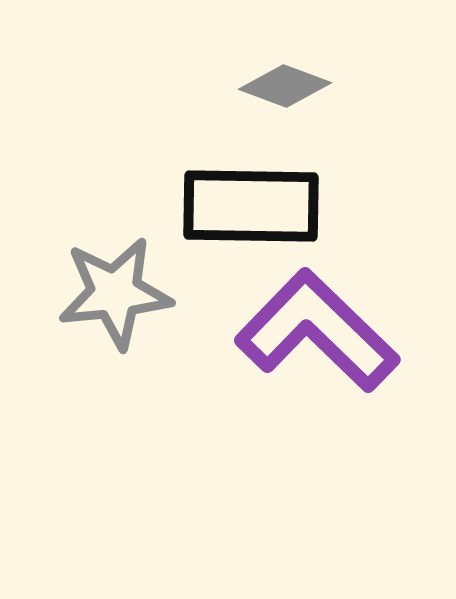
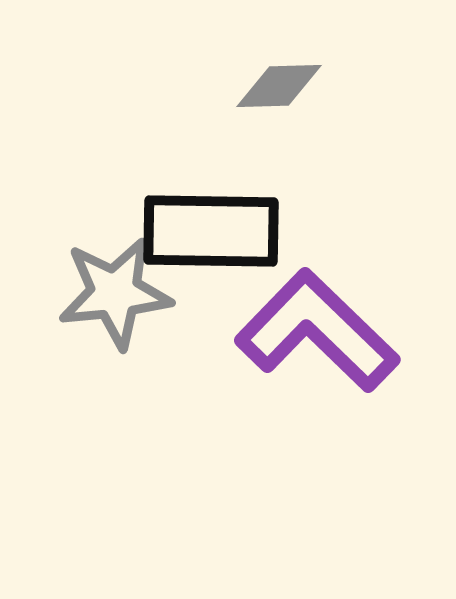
gray diamond: moved 6 px left; rotated 22 degrees counterclockwise
black rectangle: moved 40 px left, 25 px down
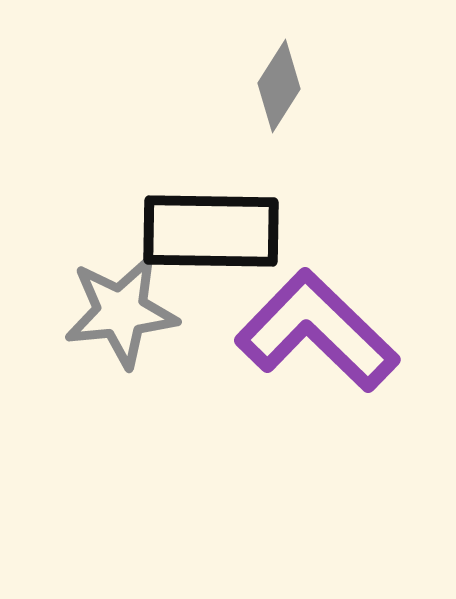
gray diamond: rotated 56 degrees counterclockwise
gray star: moved 6 px right, 19 px down
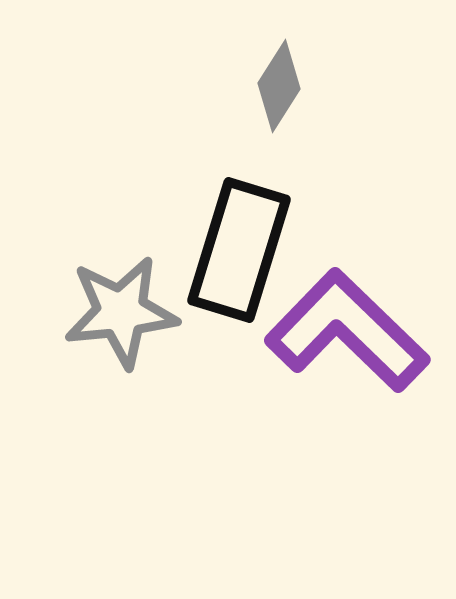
black rectangle: moved 28 px right, 19 px down; rotated 74 degrees counterclockwise
purple L-shape: moved 30 px right
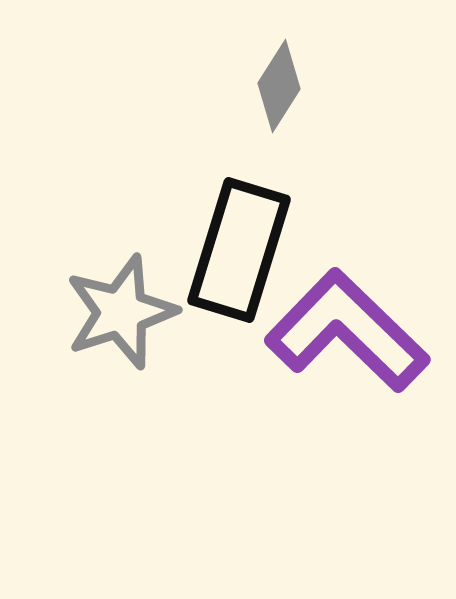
gray star: rotated 12 degrees counterclockwise
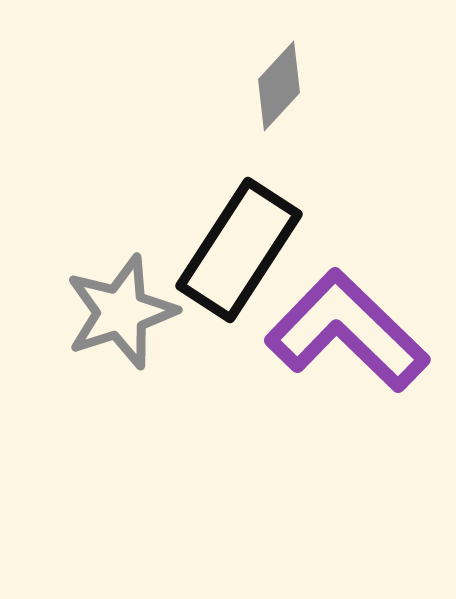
gray diamond: rotated 10 degrees clockwise
black rectangle: rotated 16 degrees clockwise
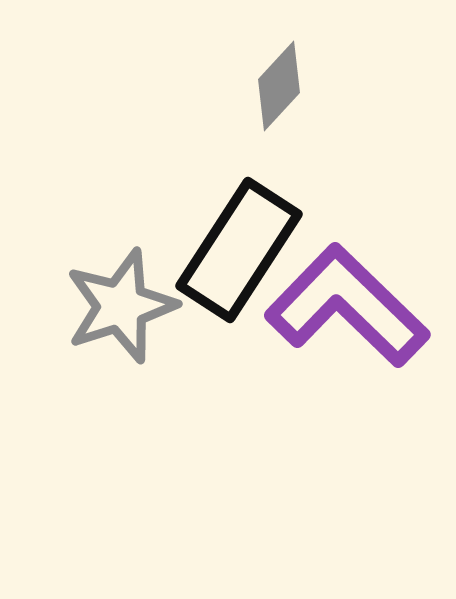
gray star: moved 6 px up
purple L-shape: moved 25 px up
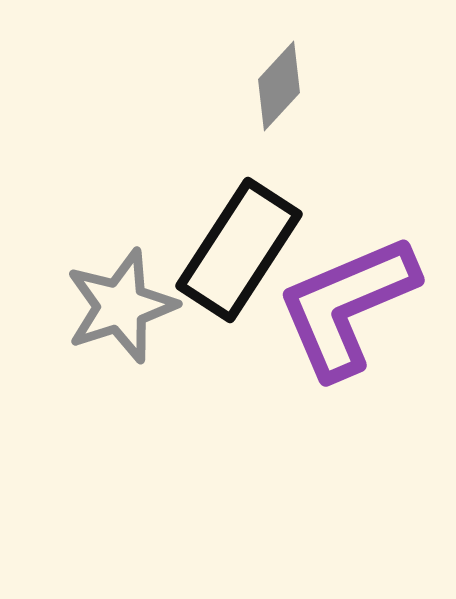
purple L-shape: rotated 67 degrees counterclockwise
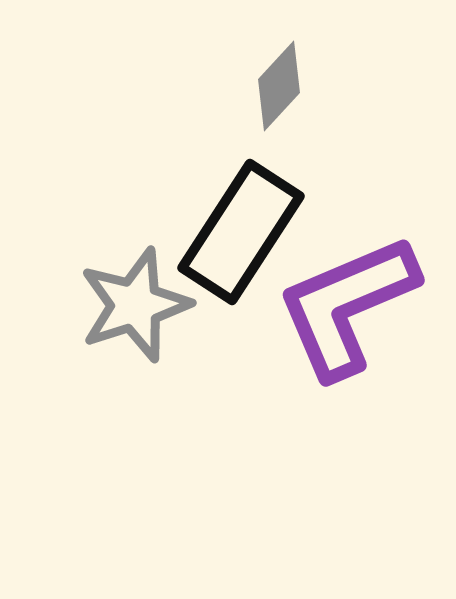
black rectangle: moved 2 px right, 18 px up
gray star: moved 14 px right, 1 px up
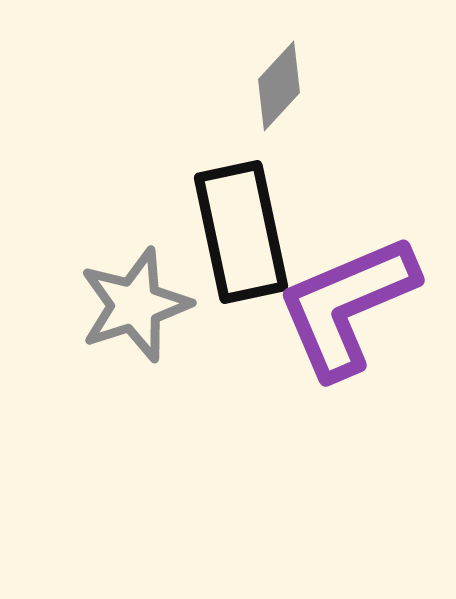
black rectangle: rotated 45 degrees counterclockwise
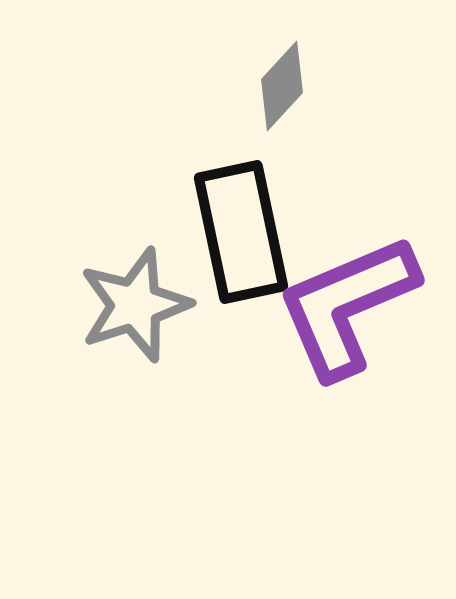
gray diamond: moved 3 px right
